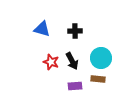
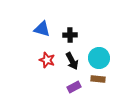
black cross: moved 5 px left, 4 px down
cyan circle: moved 2 px left
red star: moved 4 px left, 2 px up
purple rectangle: moved 1 px left, 1 px down; rotated 24 degrees counterclockwise
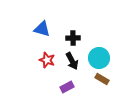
black cross: moved 3 px right, 3 px down
brown rectangle: moved 4 px right; rotated 24 degrees clockwise
purple rectangle: moved 7 px left
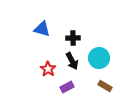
red star: moved 1 px right, 9 px down; rotated 14 degrees clockwise
brown rectangle: moved 3 px right, 7 px down
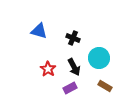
blue triangle: moved 3 px left, 2 px down
black cross: rotated 24 degrees clockwise
black arrow: moved 2 px right, 6 px down
purple rectangle: moved 3 px right, 1 px down
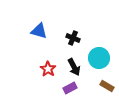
brown rectangle: moved 2 px right
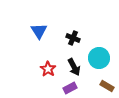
blue triangle: rotated 42 degrees clockwise
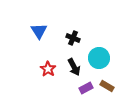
purple rectangle: moved 16 px right
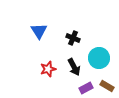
red star: rotated 21 degrees clockwise
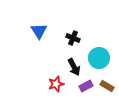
red star: moved 8 px right, 15 px down
purple rectangle: moved 2 px up
